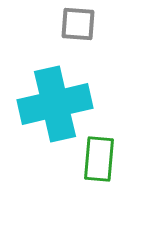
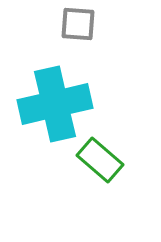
green rectangle: moved 1 px right, 1 px down; rotated 54 degrees counterclockwise
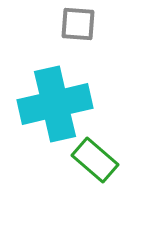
green rectangle: moved 5 px left
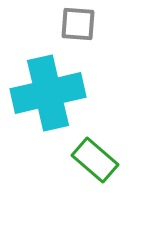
cyan cross: moved 7 px left, 11 px up
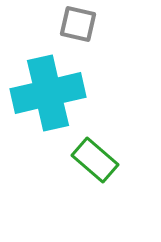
gray square: rotated 9 degrees clockwise
